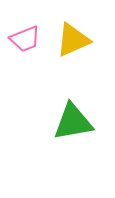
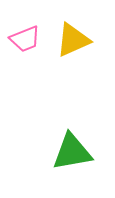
green triangle: moved 1 px left, 30 px down
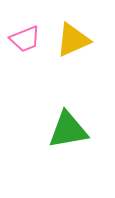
green triangle: moved 4 px left, 22 px up
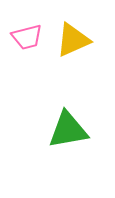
pink trapezoid: moved 2 px right, 2 px up; rotated 8 degrees clockwise
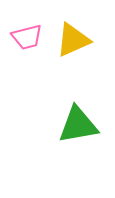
green triangle: moved 10 px right, 5 px up
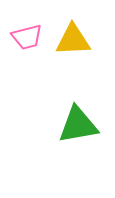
yellow triangle: rotated 21 degrees clockwise
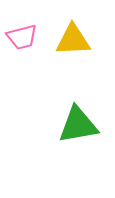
pink trapezoid: moved 5 px left
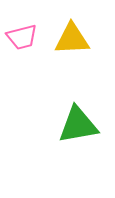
yellow triangle: moved 1 px left, 1 px up
